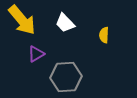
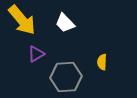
yellow semicircle: moved 2 px left, 27 px down
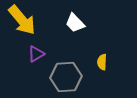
white trapezoid: moved 10 px right
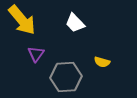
purple triangle: rotated 24 degrees counterclockwise
yellow semicircle: rotated 77 degrees counterclockwise
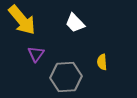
yellow semicircle: rotated 70 degrees clockwise
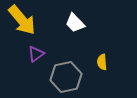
purple triangle: rotated 18 degrees clockwise
gray hexagon: rotated 8 degrees counterclockwise
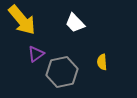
gray hexagon: moved 4 px left, 5 px up
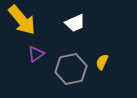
white trapezoid: rotated 70 degrees counterclockwise
yellow semicircle: rotated 28 degrees clockwise
gray hexagon: moved 9 px right, 3 px up
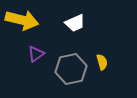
yellow arrow: rotated 36 degrees counterclockwise
yellow semicircle: rotated 140 degrees clockwise
